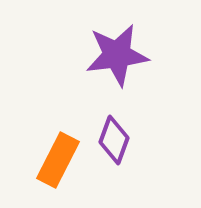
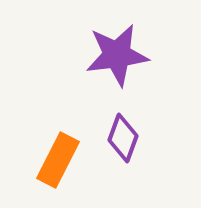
purple diamond: moved 9 px right, 2 px up
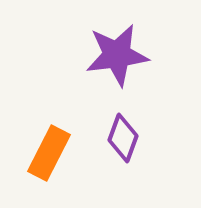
orange rectangle: moved 9 px left, 7 px up
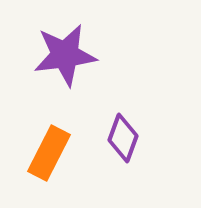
purple star: moved 52 px left
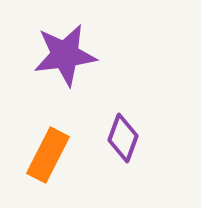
orange rectangle: moved 1 px left, 2 px down
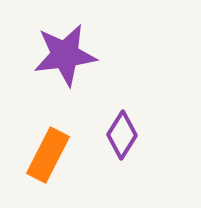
purple diamond: moved 1 px left, 3 px up; rotated 12 degrees clockwise
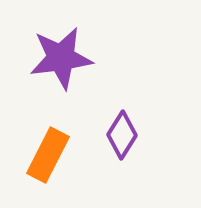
purple star: moved 4 px left, 3 px down
